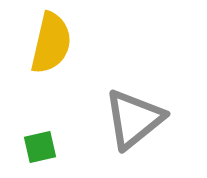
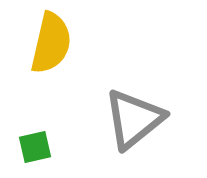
green square: moved 5 px left
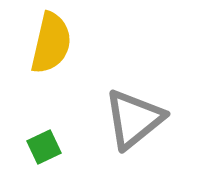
green square: moved 9 px right; rotated 12 degrees counterclockwise
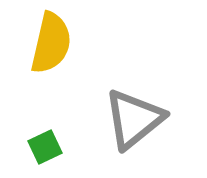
green square: moved 1 px right
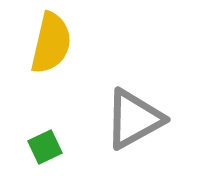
gray triangle: rotated 10 degrees clockwise
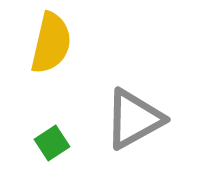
green square: moved 7 px right, 4 px up; rotated 8 degrees counterclockwise
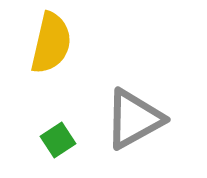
green square: moved 6 px right, 3 px up
